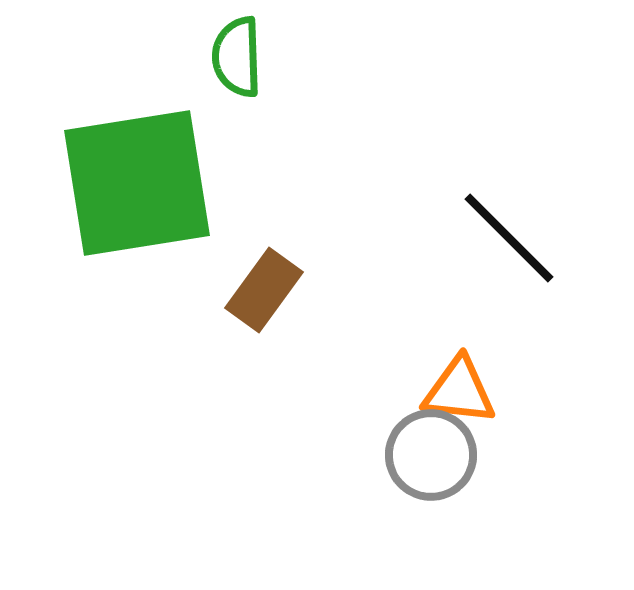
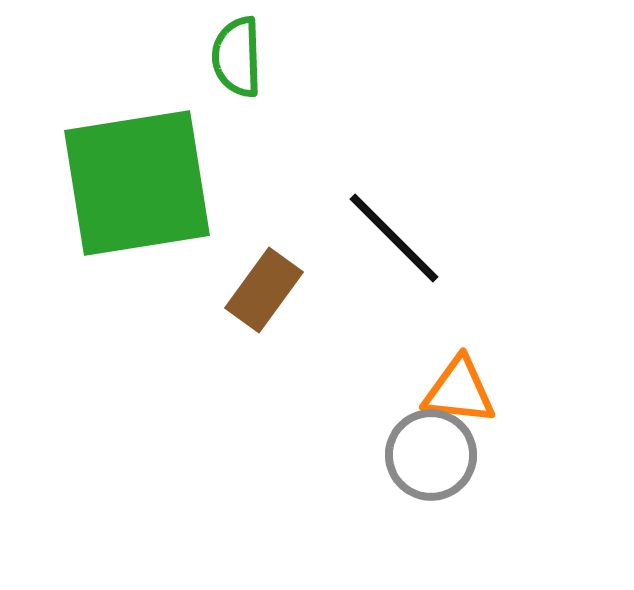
black line: moved 115 px left
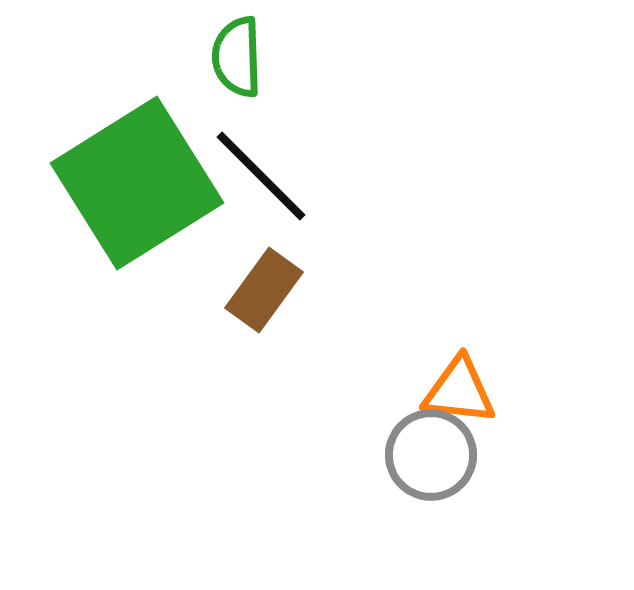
green square: rotated 23 degrees counterclockwise
black line: moved 133 px left, 62 px up
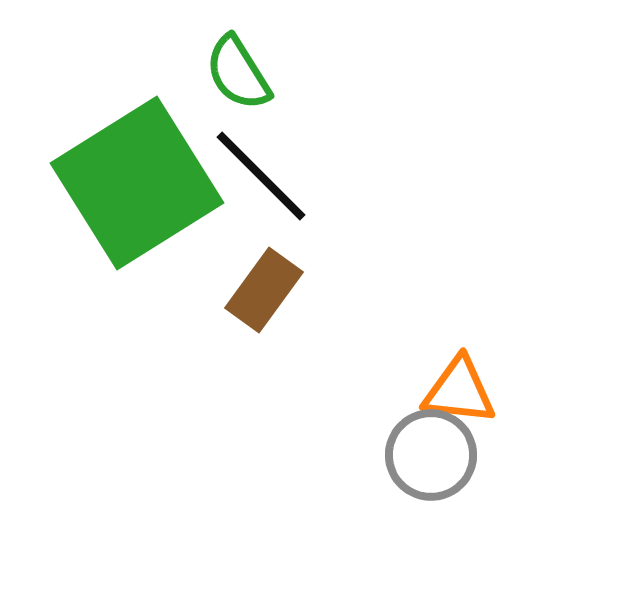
green semicircle: moved 1 px right, 16 px down; rotated 30 degrees counterclockwise
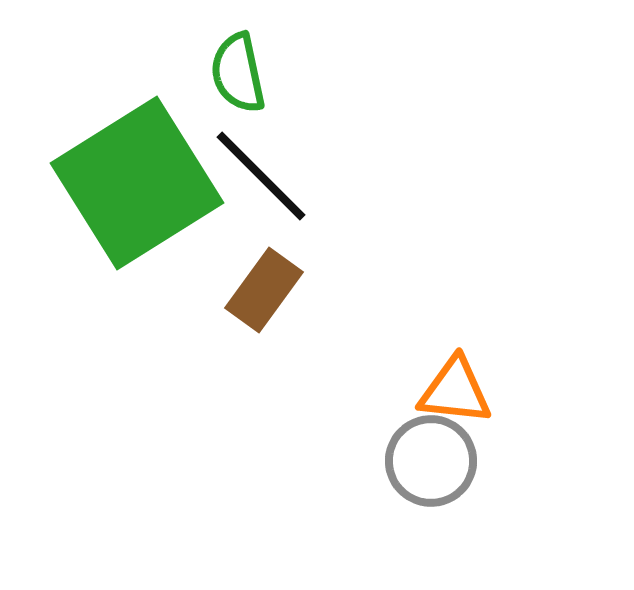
green semicircle: rotated 20 degrees clockwise
orange triangle: moved 4 px left
gray circle: moved 6 px down
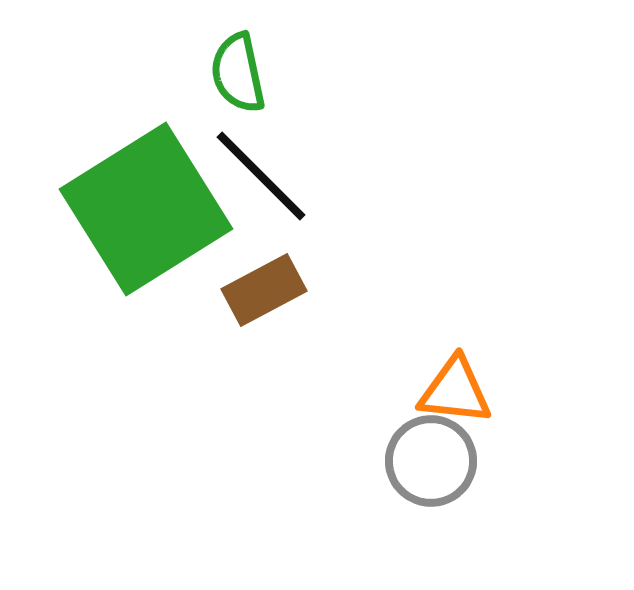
green square: moved 9 px right, 26 px down
brown rectangle: rotated 26 degrees clockwise
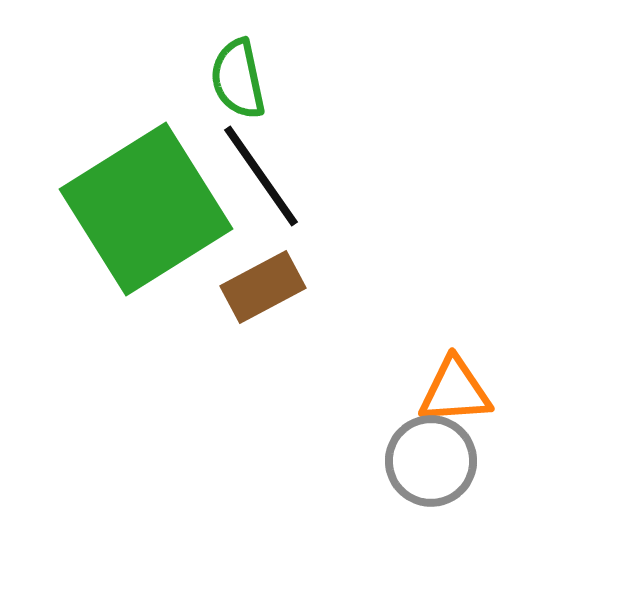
green semicircle: moved 6 px down
black line: rotated 10 degrees clockwise
brown rectangle: moved 1 px left, 3 px up
orange triangle: rotated 10 degrees counterclockwise
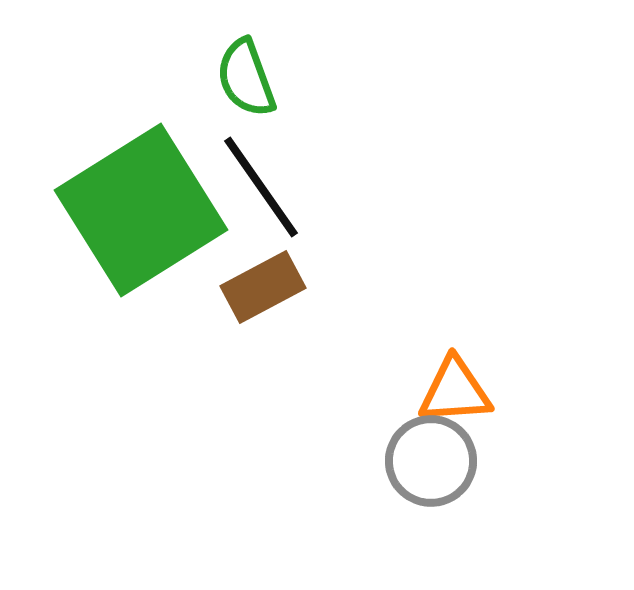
green semicircle: moved 8 px right, 1 px up; rotated 8 degrees counterclockwise
black line: moved 11 px down
green square: moved 5 px left, 1 px down
